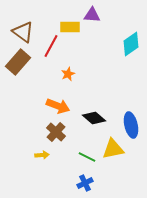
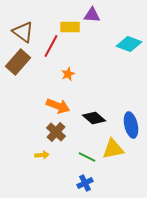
cyan diamond: moved 2 px left; rotated 55 degrees clockwise
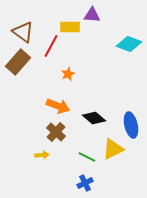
yellow triangle: rotated 15 degrees counterclockwise
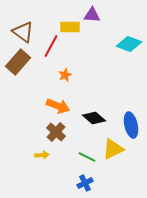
orange star: moved 3 px left, 1 px down
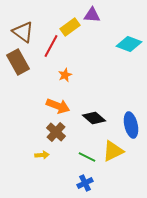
yellow rectangle: rotated 36 degrees counterclockwise
brown rectangle: rotated 70 degrees counterclockwise
yellow triangle: moved 2 px down
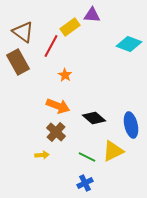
orange star: rotated 16 degrees counterclockwise
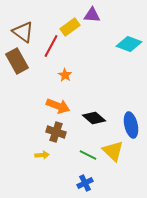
brown rectangle: moved 1 px left, 1 px up
brown cross: rotated 24 degrees counterclockwise
yellow triangle: rotated 50 degrees counterclockwise
green line: moved 1 px right, 2 px up
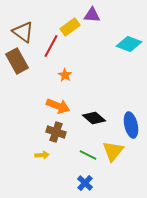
yellow triangle: rotated 25 degrees clockwise
blue cross: rotated 21 degrees counterclockwise
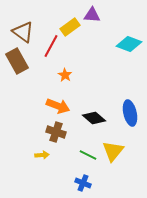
blue ellipse: moved 1 px left, 12 px up
blue cross: moved 2 px left; rotated 21 degrees counterclockwise
